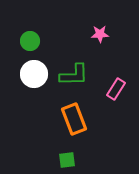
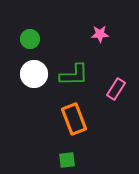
green circle: moved 2 px up
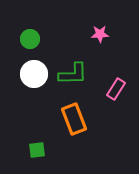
green L-shape: moved 1 px left, 1 px up
green square: moved 30 px left, 10 px up
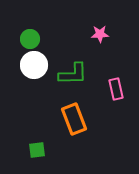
white circle: moved 9 px up
pink rectangle: rotated 45 degrees counterclockwise
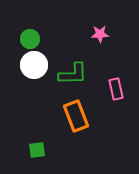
orange rectangle: moved 2 px right, 3 px up
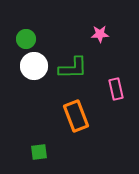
green circle: moved 4 px left
white circle: moved 1 px down
green L-shape: moved 6 px up
green square: moved 2 px right, 2 px down
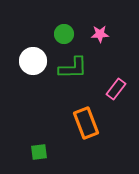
green circle: moved 38 px right, 5 px up
white circle: moved 1 px left, 5 px up
pink rectangle: rotated 50 degrees clockwise
orange rectangle: moved 10 px right, 7 px down
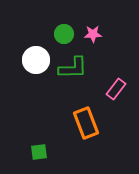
pink star: moved 7 px left
white circle: moved 3 px right, 1 px up
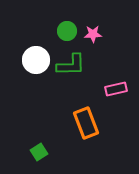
green circle: moved 3 px right, 3 px up
green L-shape: moved 2 px left, 3 px up
pink rectangle: rotated 40 degrees clockwise
green square: rotated 24 degrees counterclockwise
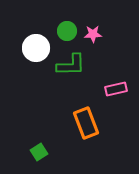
white circle: moved 12 px up
